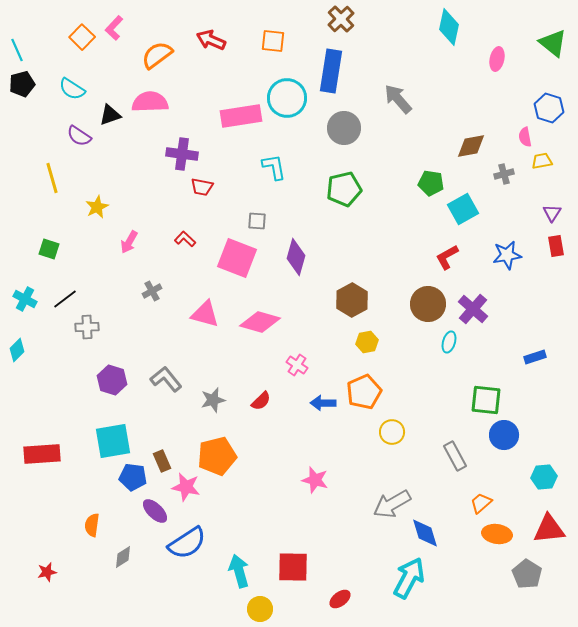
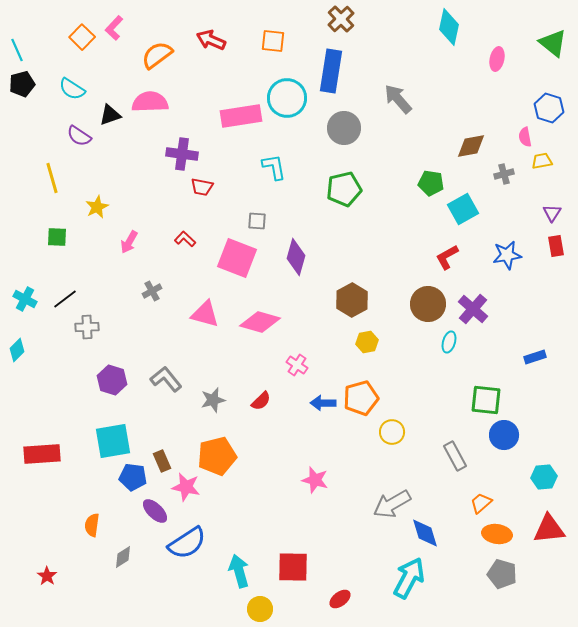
green square at (49, 249): moved 8 px right, 12 px up; rotated 15 degrees counterclockwise
orange pentagon at (364, 392): moved 3 px left, 6 px down; rotated 8 degrees clockwise
red star at (47, 572): moved 4 px down; rotated 24 degrees counterclockwise
gray pentagon at (527, 574): moved 25 px left; rotated 16 degrees counterclockwise
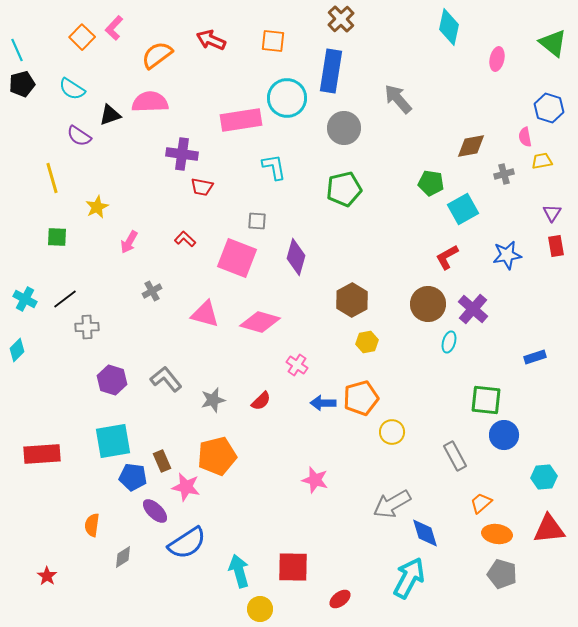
pink rectangle at (241, 116): moved 4 px down
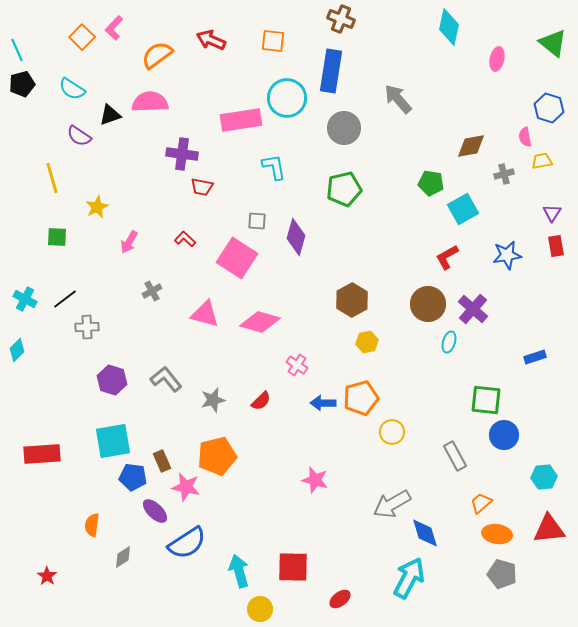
brown cross at (341, 19): rotated 24 degrees counterclockwise
purple diamond at (296, 257): moved 20 px up
pink square at (237, 258): rotated 12 degrees clockwise
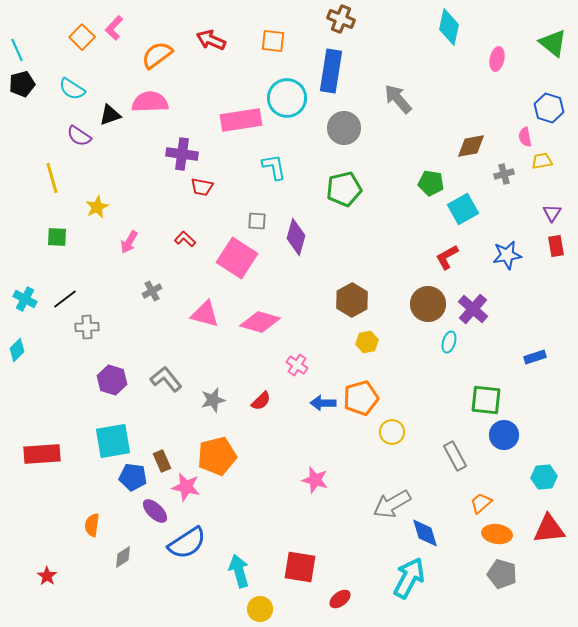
red square at (293, 567): moved 7 px right; rotated 8 degrees clockwise
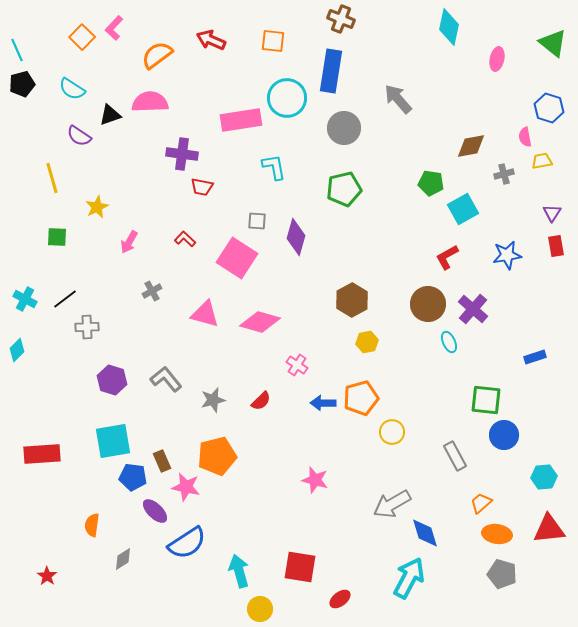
cyan ellipse at (449, 342): rotated 40 degrees counterclockwise
gray diamond at (123, 557): moved 2 px down
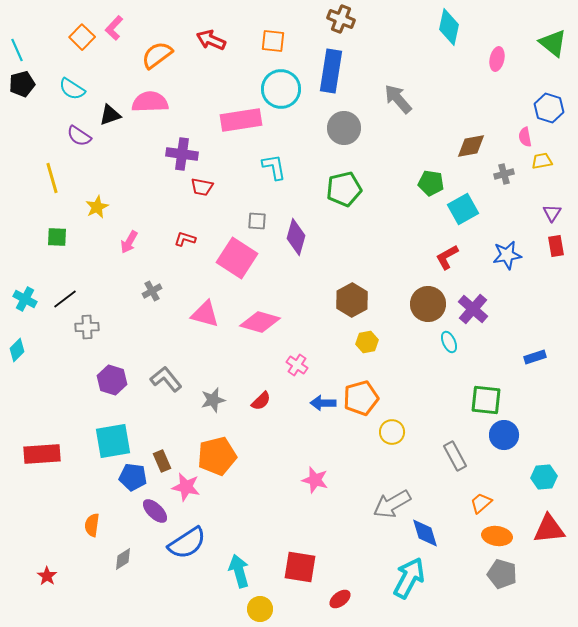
cyan circle at (287, 98): moved 6 px left, 9 px up
red L-shape at (185, 239): rotated 25 degrees counterclockwise
orange ellipse at (497, 534): moved 2 px down
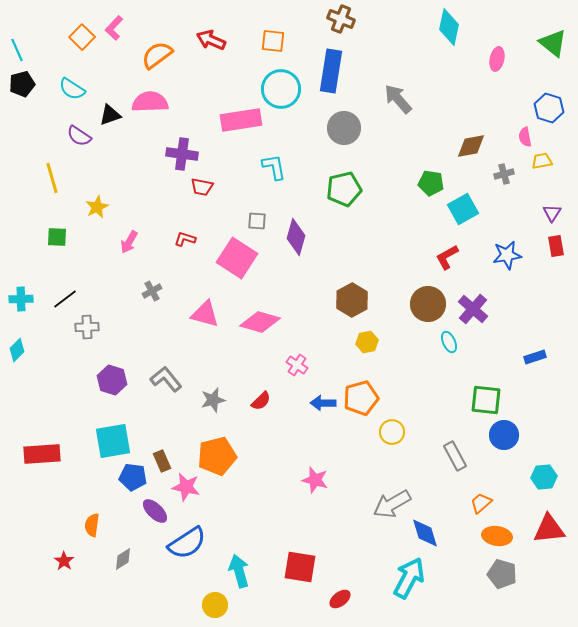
cyan cross at (25, 299): moved 4 px left; rotated 30 degrees counterclockwise
red star at (47, 576): moved 17 px right, 15 px up
yellow circle at (260, 609): moved 45 px left, 4 px up
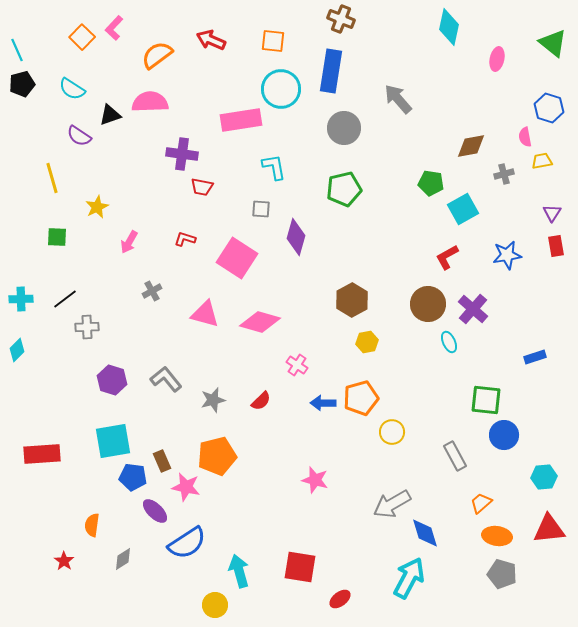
gray square at (257, 221): moved 4 px right, 12 px up
